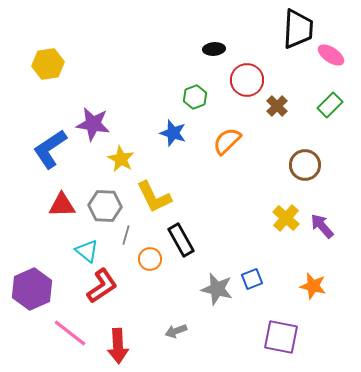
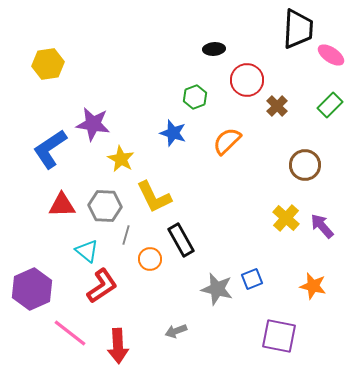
purple square: moved 2 px left, 1 px up
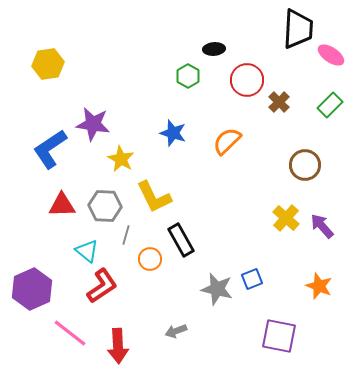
green hexagon: moved 7 px left, 21 px up; rotated 10 degrees counterclockwise
brown cross: moved 2 px right, 4 px up
orange star: moved 6 px right; rotated 8 degrees clockwise
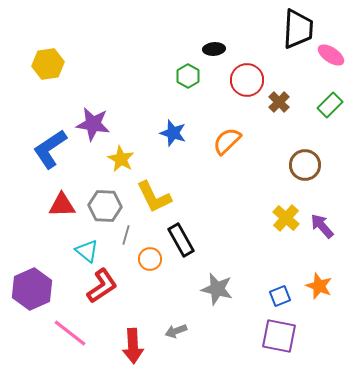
blue square: moved 28 px right, 17 px down
red arrow: moved 15 px right
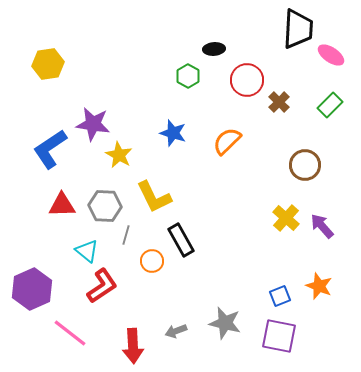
yellow star: moved 2 px left, 4 px up
orange circle: moved 2 px right, 2 px down
gray star: moved 8 px right, 34 px down
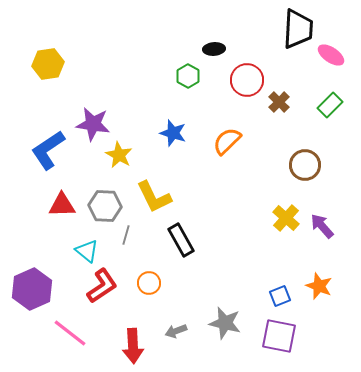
blue L-shape: moved 2 px left, 1 px down
orange circle: moved 3 px left, 22 px down
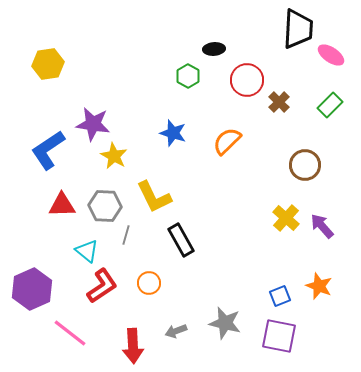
yellow star: moved 5 px left, 1 px down
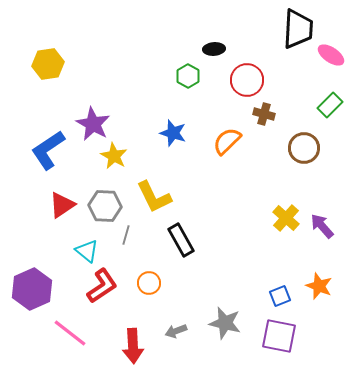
brown cross: moved 15 px left, 12 px down; rotated 30 degrees counterclockwise
purple star: rotated 20 degrees clockwise
brown circle: moved 1 px left, 17 px up
red triangle: rotated 32 degrees counterclockwise
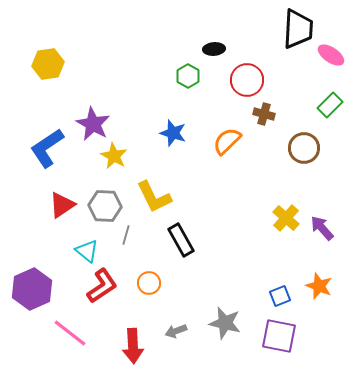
blue L-shape: moved 1 px left, 2 px up
purple arrow: moved 2 px down
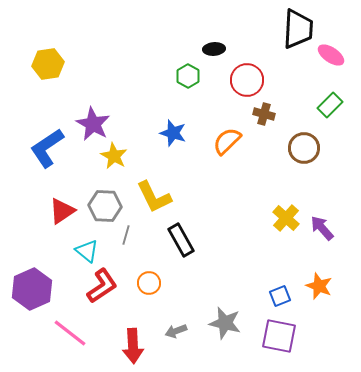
red triangle: moved 6 px down
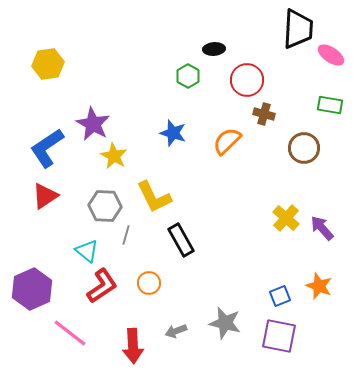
green rectangle: rotated 55 degrees clockwise
red triangle: moved 17 px left, 15 px up
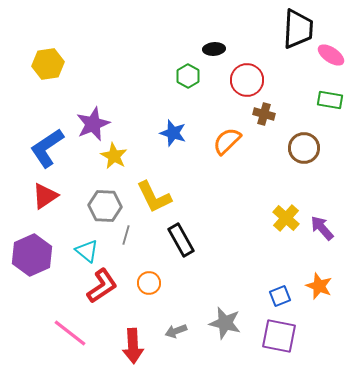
green rectangle: moved 5 px up
purple star: rotated 20 degrees clockwise
purple hexagon: moved 34 px up
